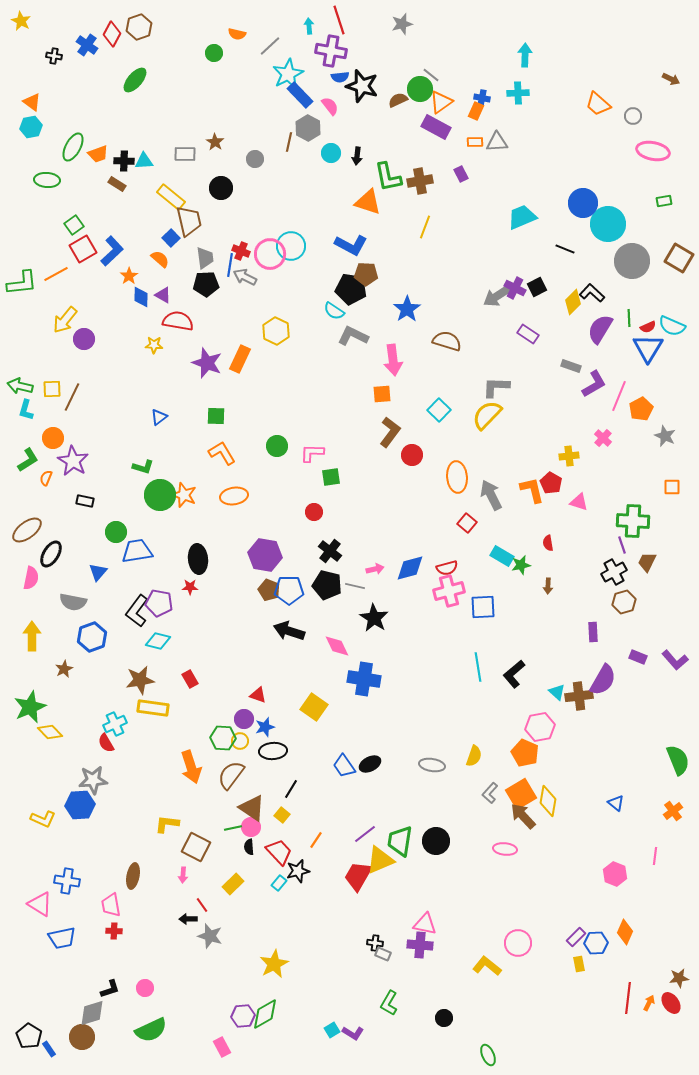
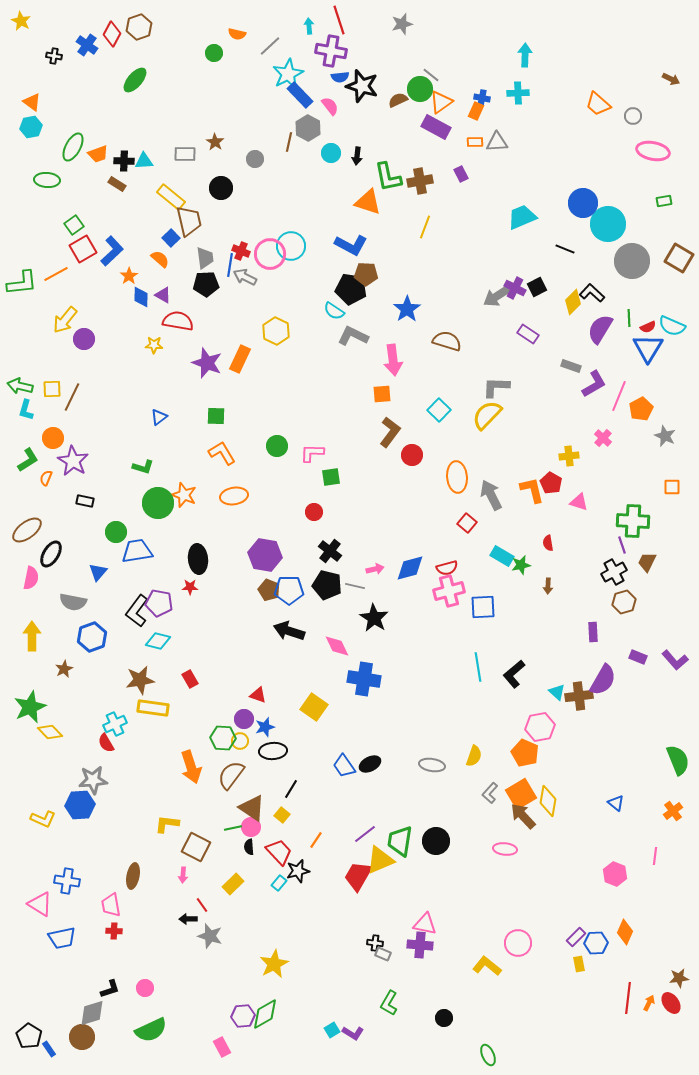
green circle at (160, 495): moved 2 px left, 8 px down
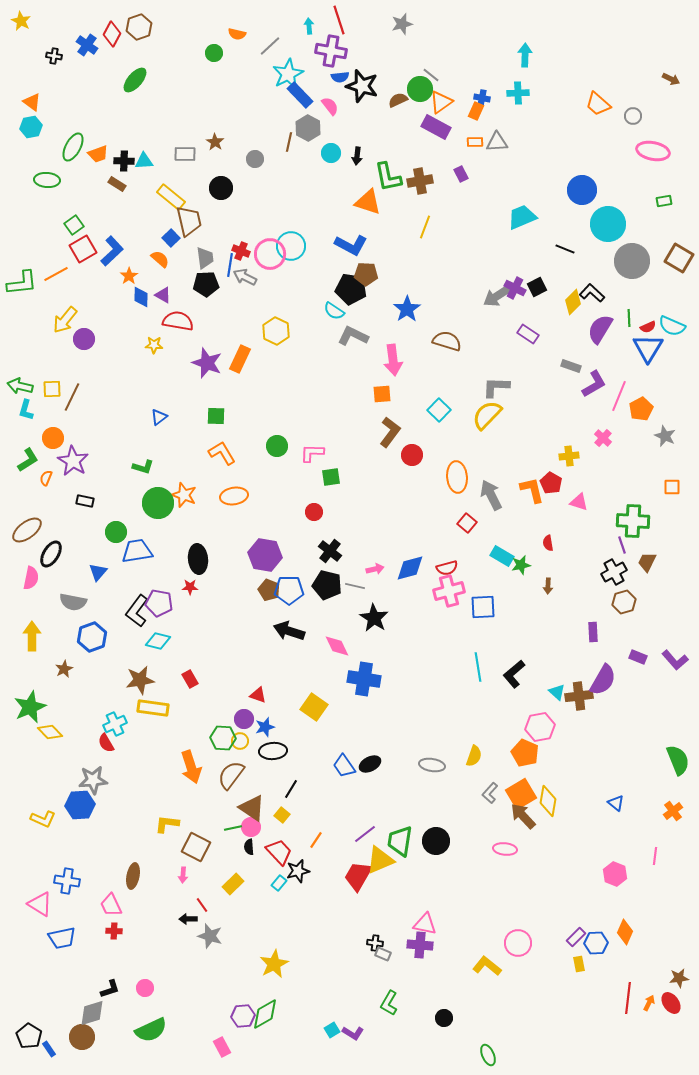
blue circle at (583, 203): moved 1 px left, 13 px up
pink trapezoid at (111, 905): rotated 15 degrees counterclockwise
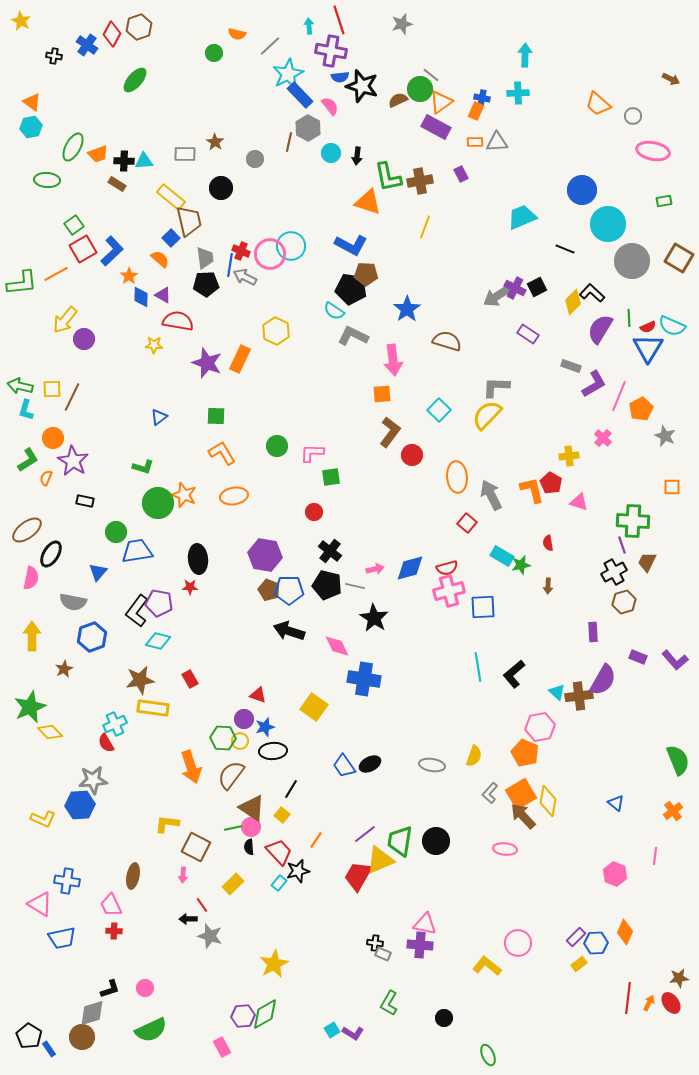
yellow rectangle at (579, 964): rotated 63 degrees clockwise
